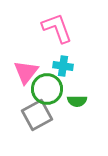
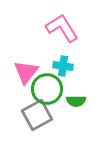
pink L-shape: moved 5 px right; rotated 12 degrees counterclockwise
green semicircle: moved 1 px left
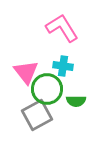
pink triangle: rotated 16 degrees counterclockwise
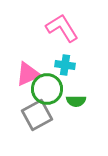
cyan cross: moved 2 px right, 1 px up
pink triangle: moved 2 px right, 2 px down; rotated 44 degrees clockwise
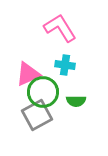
pink L-shape: moved 2 px left
green circle: moved 4 px left, 3 px down
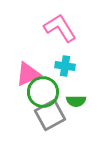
cyan cross: moved 1 px down
gray square: moved 13 px right
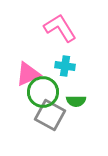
gray square: rotated 32 degrees counterclockwise
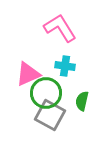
green circle: moved 3 px right, 1 px down
green semicircle: moved 6 px right; rotated 102 degrees clockwise
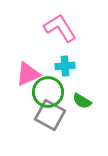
cyan cross: rotated 12 degrees counterclockwise
green circle: moved 2 px right, 1 px up
green semicircle: rotated 72 degrees counterclockwise
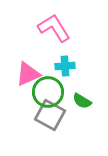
pink L-shape: moved 6 px left
